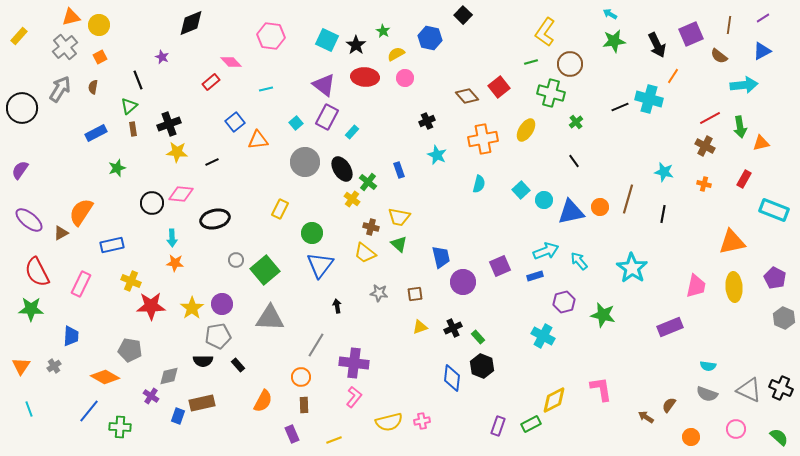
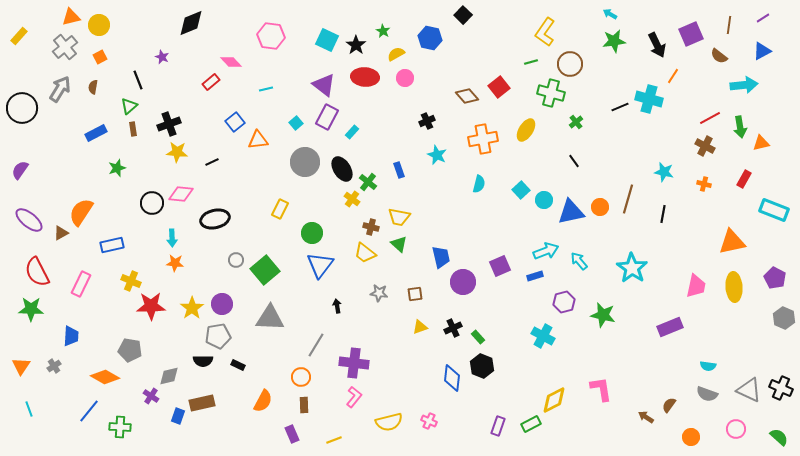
black rectangle at (238, 365): rotated 24 degrees counterclockwise
pink cross at (422, 421): moved 7 px right; rotated 35 degrees clockwise
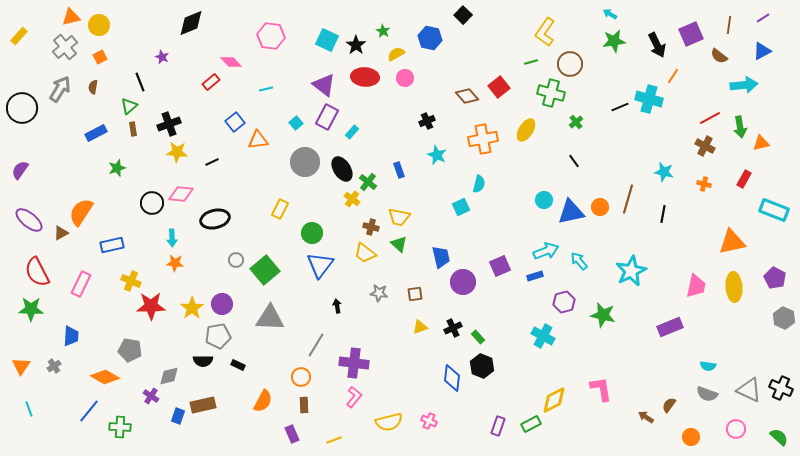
black line at (138, 80): moved 2 px right, 2 px down
cyan square at (521, 190): moved 60 px left, 17 px down; rotated 18 degrees clockwise
cyan star at (632, 268): moved 1 px left, 3 px down; rotated 12 degrees clockwise
brown rectangle at (202, 403): moved 1 px right, 2 px down
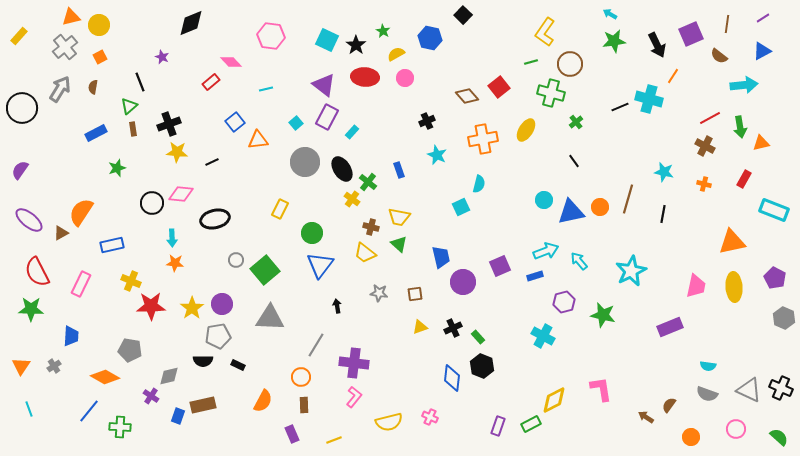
brown line at (729, 25): moved 2 px left, 1 px up
pink cross at (429, 421): moved 1 px right, 4 px up
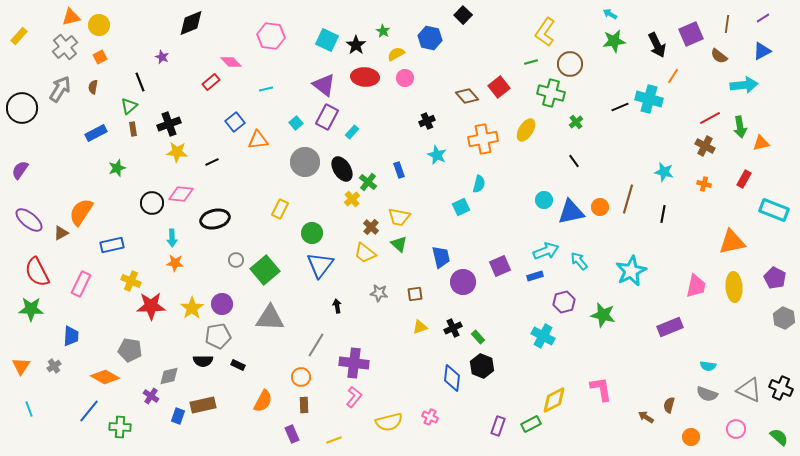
yellow cross at (352, 199): rotated 14 degrees clockwise
brown cross at (371, 227): rotated 28 degrees clockwise
brown semicircle at (669, 405): rotated 21 degrees counterclockwise
